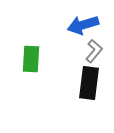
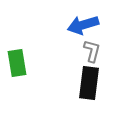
gray L-shape: moved 2 px left; rotated 25 degrees counterclockwise
green rectangle: moved 14 px left, 4 px down; rotated 12 degrees counterclockwise
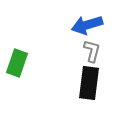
blue arrow: moved 4 px right
green rectangle: rotated 28 degrees clockwise
